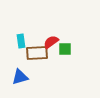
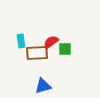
blue triangle: moved 23 px right, 9 px down
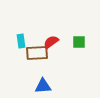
green square: moved 14 px right, 7 px up
blue triangle: rotated 12 degrees clockwise
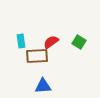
green square: rotated 32 degrees clockwise
brown rectangle: moved 3 px down
